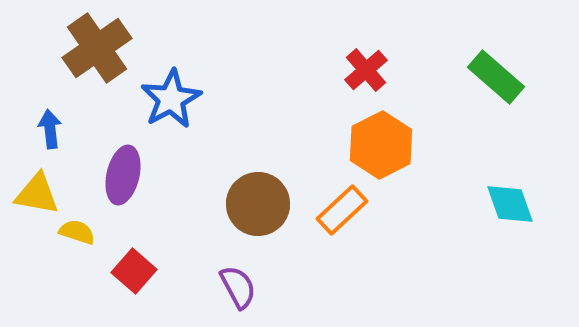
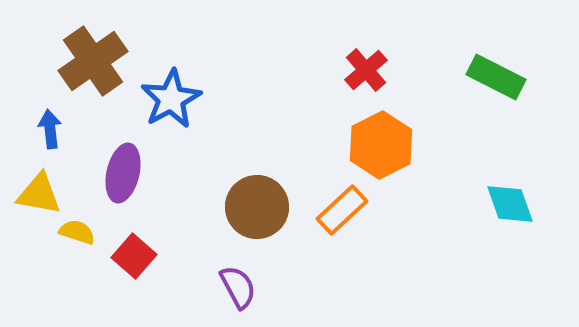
brown cross: moved 4 px left, 13 px down
green rectangle: rotated 14 degrees counterclockwise
purple ellipse: moved 2 px up
yellow triangle: moved 2 px right
brown circle: moved 1 px left, 3 px down
red square: moved 15 px up
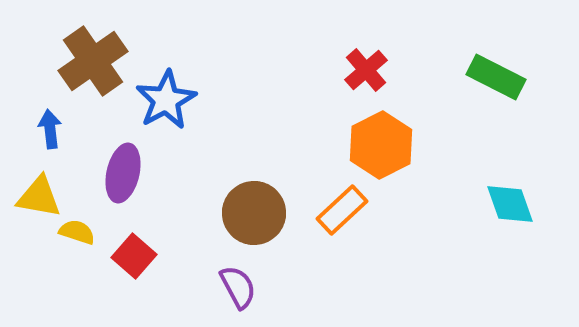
blue star: moved 5 px left, 1 px down
yellow triangle: moved 3 px down
brown circle: moved 3 px left, 6 px down
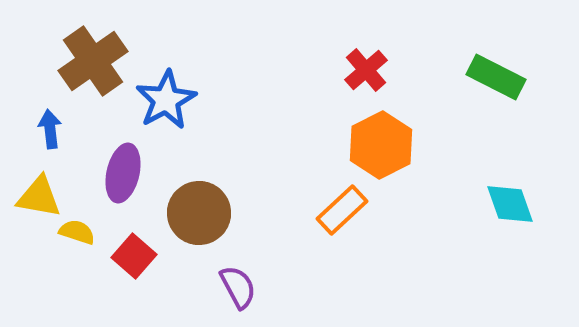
brown circle: moved 55 px left
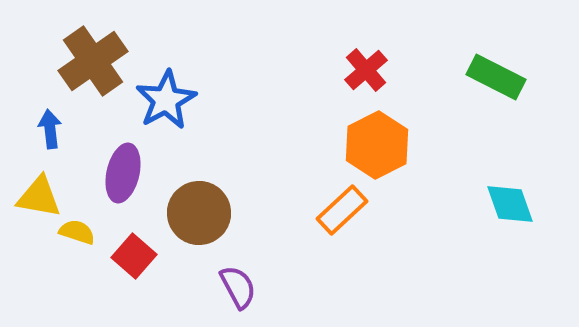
orange hexagon: moved 4 px left
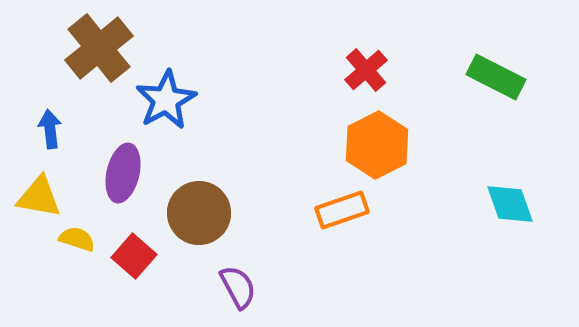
brown cross: moved 6 px right, 13 px up; rotated 4 degrees counterclockwise
orange rectangle: rotated 24 degrees clockwise
yellow semicircle: moved 7 px down
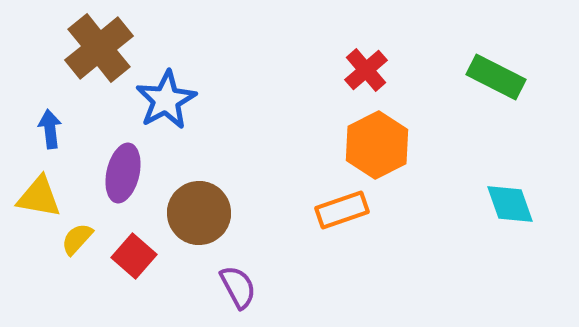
yellow semicircle: rotated 66 degrees counterclockwise
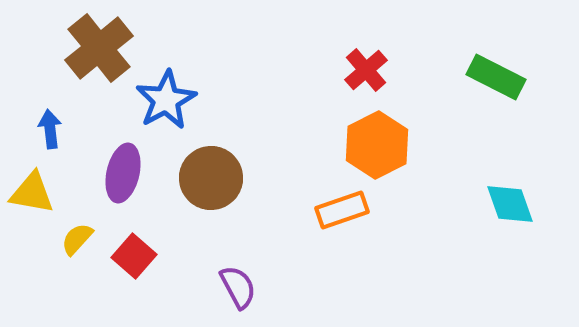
yellow triangle: moved 7 px left, 4 px up
brown circle: moved 12 px right, 35 px up
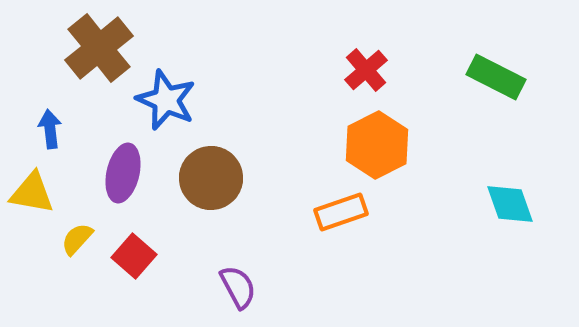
blue star: rotated 20 degrees counterclockwise
orange rectangle: moved 1 px left, 2 px down
